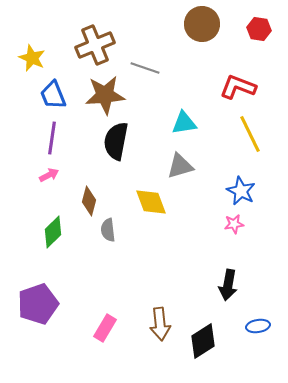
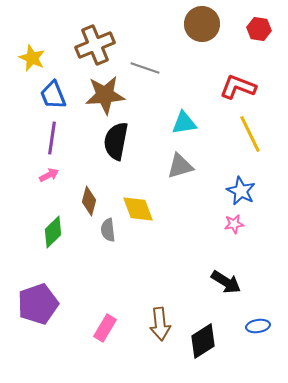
yellow diamond: moved 13 px left, 7 px down
black arrow: moved 2 px left, 3 px up; rotated 68 degrees counterclockwise
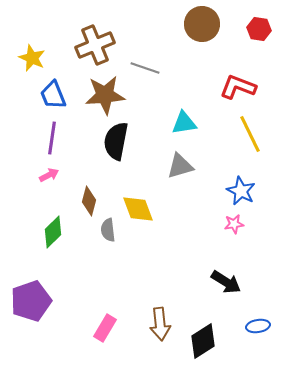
purple pentagon: moved 7 px left, 3 px up
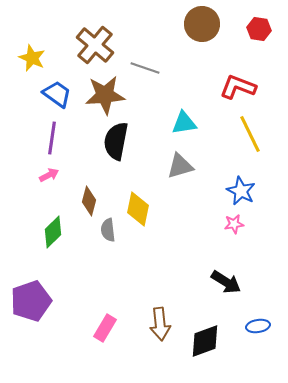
brown cross: rotated 27 degrees counterclockwise
blue trapezoid: moved 4 px right, 1 px up; rotated 148 degrees clockwise
yellow diamond: rotated 32 degrees clockwise
black diamond: moved 2 px right; rotated 12 degrees clockwise
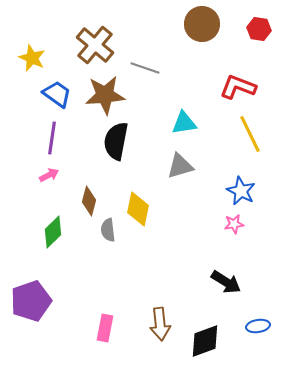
pink rectangle: rotated 20 degrees counterclockwise
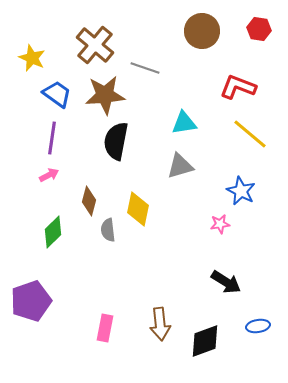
brown circle: moved 7 px down
yellow line: rotated 24 degrees counterclockwise
pink star: moved 14 px left
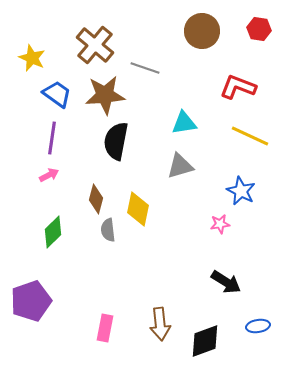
yellow line: moved 2 px down; rotated 15 degrees counterclockwise
brown diamond: moved 7 px right, 2 px up
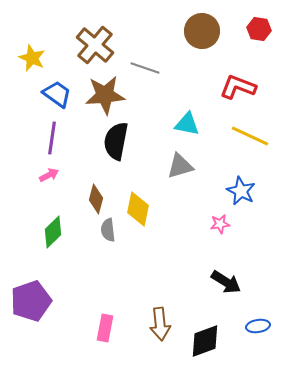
cyan triangle: moved 3 px right, 1 px down; rotated 20 degrees clockwise
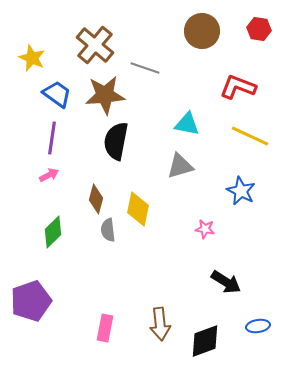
pink star: moved 15 px left, 5 px down; rotated 18 degrees clockwise
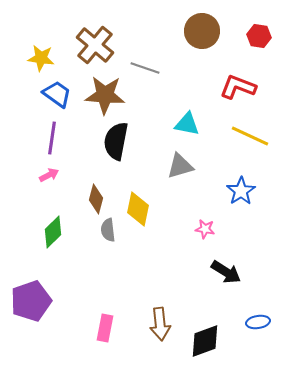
red hexagon: moved 7 px down
yellow star: moved 9 px right; rotated 16 degrees counterclockwise
brown star: rotated 9 degrees clockwise
blue star: rotated 12 degrees clockwise
black arrow: moved 10 px up
blue ellipse: moved 4 px up
